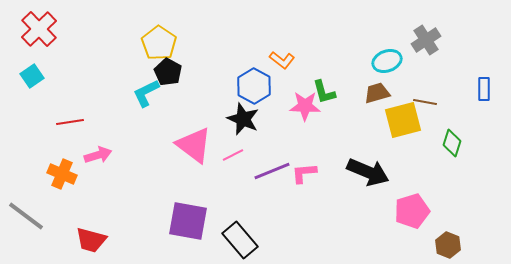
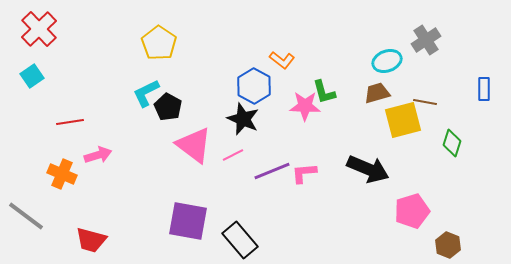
black pentagon: moved 35 px down
black arrow: moved 3 px up
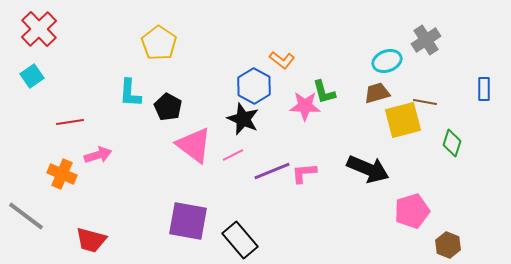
cyan L-shape: moved 16 px left; rotated 60 degrees counterclockwise
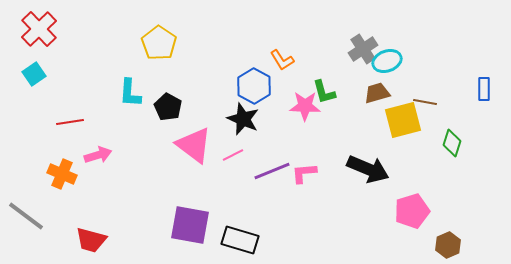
gray cross: moved 63 px left, 9 px down
orange L-shape: rotated 20 degrees clockwise
cyan square: moved 2 px right, 2 px up
purple square: moved 2 px right, 4 px down
black rectangle: rotated 33 degrees counterclockwise
brown hexagon: rotated 15 degrees clockwise
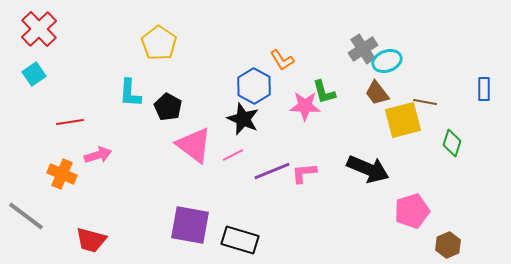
brown trapezoid: rotated 112 degrees counterclockwise
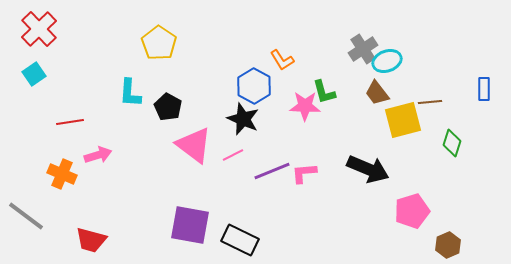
brown line: moved 5 px right; rotated 15 degrees counterclockwise
black rectangle: rotated 9 degrees clockwise
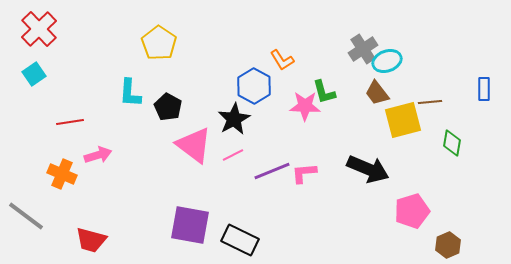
black star: moved 9 px left; rotated 20 degrees clockwise
green diamond: rotated 8 degrees counterclockwise
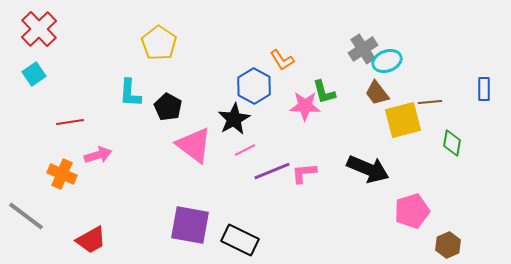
pink line: moved 12 px right, 5 px up
red trapezoid: rotated 44 degrees counterclockwise
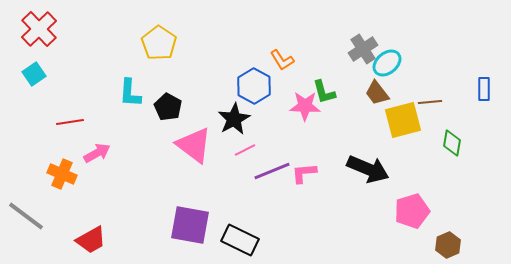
cyan ellipse: moved 2 px down; rotated 20 degrees counterclockwise
pink arrow: moved 1 px left, 2 px up; rotated 12 degrees counterclockwise
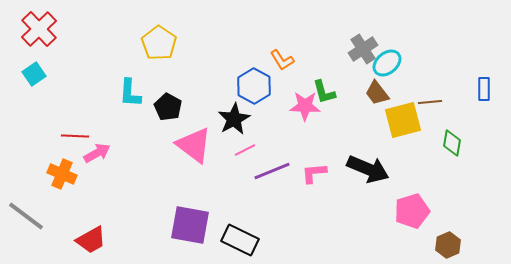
red line: moved 5 px right, 14 px down; rotated 12 degrees clockwise
pink L-shape: moved 10 px right
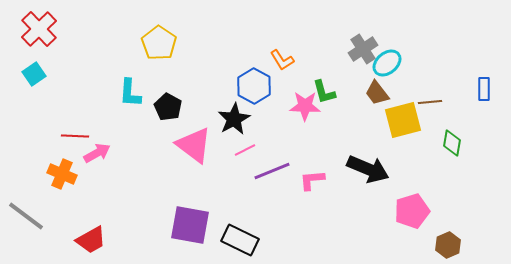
pink L-shape: moved 2 px left, 7 px down
